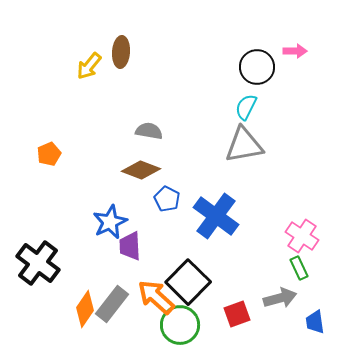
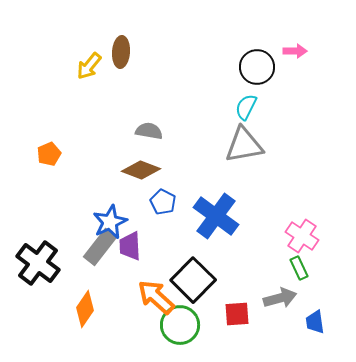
blue pentagon: moved 4 px left, 3 px down
black square: moved 5 px right, 2 px up
gray rectangle: moved 12 px left, 57 px up
red square: rotated 16 degrees clockwise
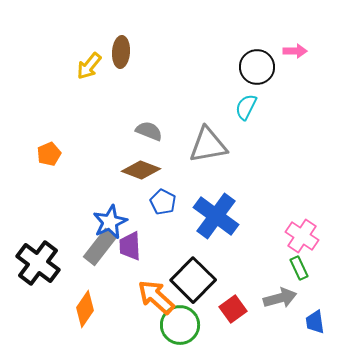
gray semicircle: rotated 12 degrees clockwise
gray triangle: moved 36 px left
red square: moved 4 px left, 5 px up; rotated 32 degrees counterclockwise
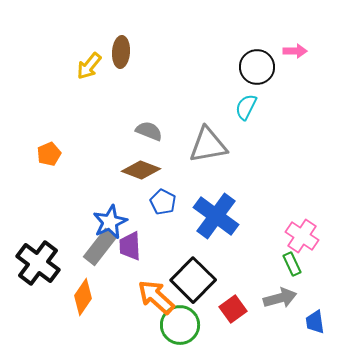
green rectangle: moved 7 px left, 4 px up
orange diamond: moved 2 px left, 12 px up
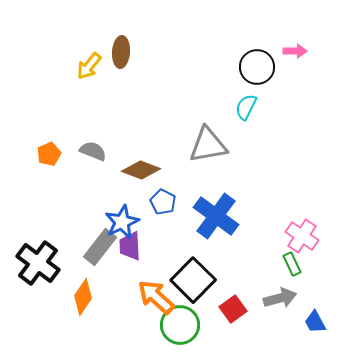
gray semicircle: moved 56 px left, 20 px down
blue star: moved 12 px right
blue trapezoid: rotated 20 degrees counterclockwise
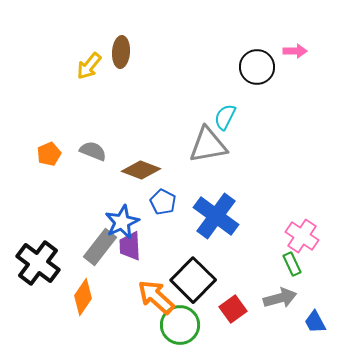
cyan semicircle: moved 21 px left, 10 px down
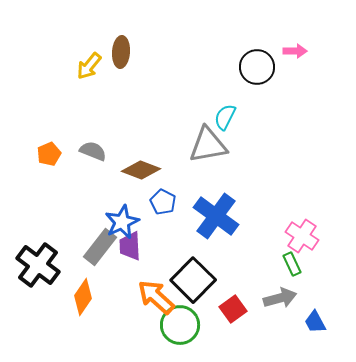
black cross: moved 2 px down
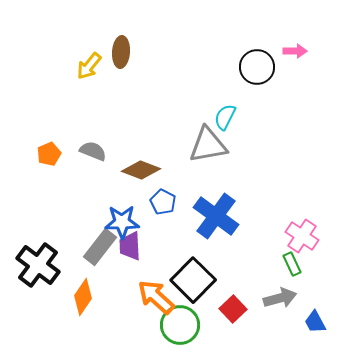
blue star: rotated 24 degrees clockwise
red square: rotated 8 degrees counterclockwise
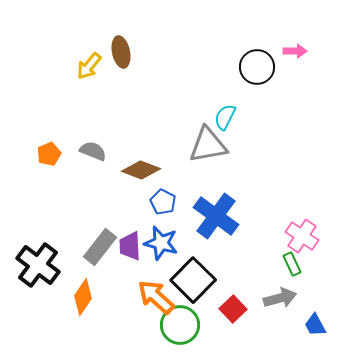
brown ellipse: rotated 16 degrees counterclockwise
blue star: moved 39 px right, 21 px down; rotated 16 degrees clockwise
blue trapezoid: moved 3 px down
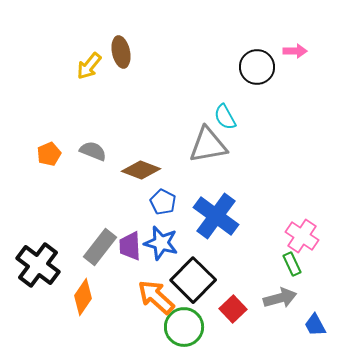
cyan semicircle: rotated 56 degrees counterclockwise
green circle: moved 4 px right, 2 px down
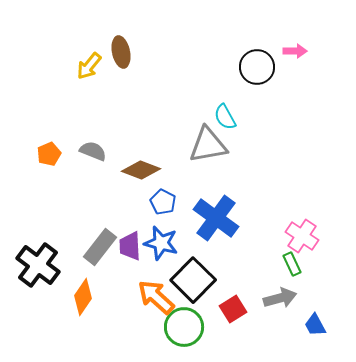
blue cross: moved 2 px down
red square: rotated 12 degrees clockwise
